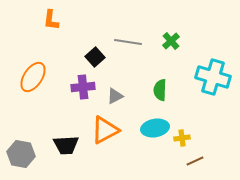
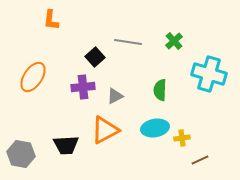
green cross: moved 3 px right
cyan cross: moved 4 px left, 3 px up
brown line: moved 5 px right, 1 px up
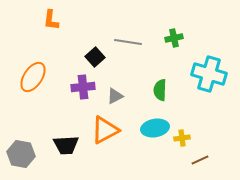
green cross: moved 3 px up; rotated 30 degrees clockwise
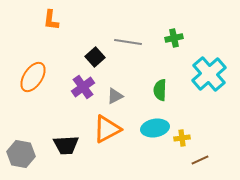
cyan cross: rotated 32 degrees clockwise
purple cross: rotated 30 degrees counterclockwise
orange triangle: moved 2 px right, 1 px up
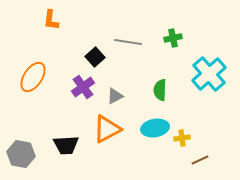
green cross: moved 1 px left
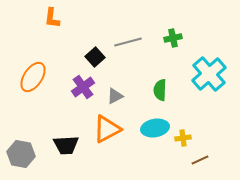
orange L-shape: moved 1 px right, 2 px up
gray line: rotated 24 degrees counterclockwise
yellow cross: moved 1 px right
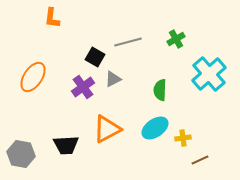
green cross: moved 3 px right, 1 px down; rotated 18 degrees counterclockwise
black square: rotated 18 degrees counterclockwise
gray triangle: moved 2 px left, 17 px up
cyan ellipse: rotated 24 degrees counterclockwise
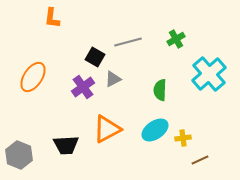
cyan ellipse: moved 2 px down
gray hexagon: moved 2 px left, 1 px down; rotated 12 degrees clockwise
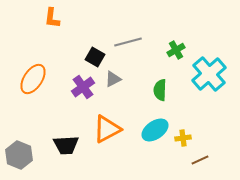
green cross: moved 11 px down
orange ellipse: moved 2 px down
